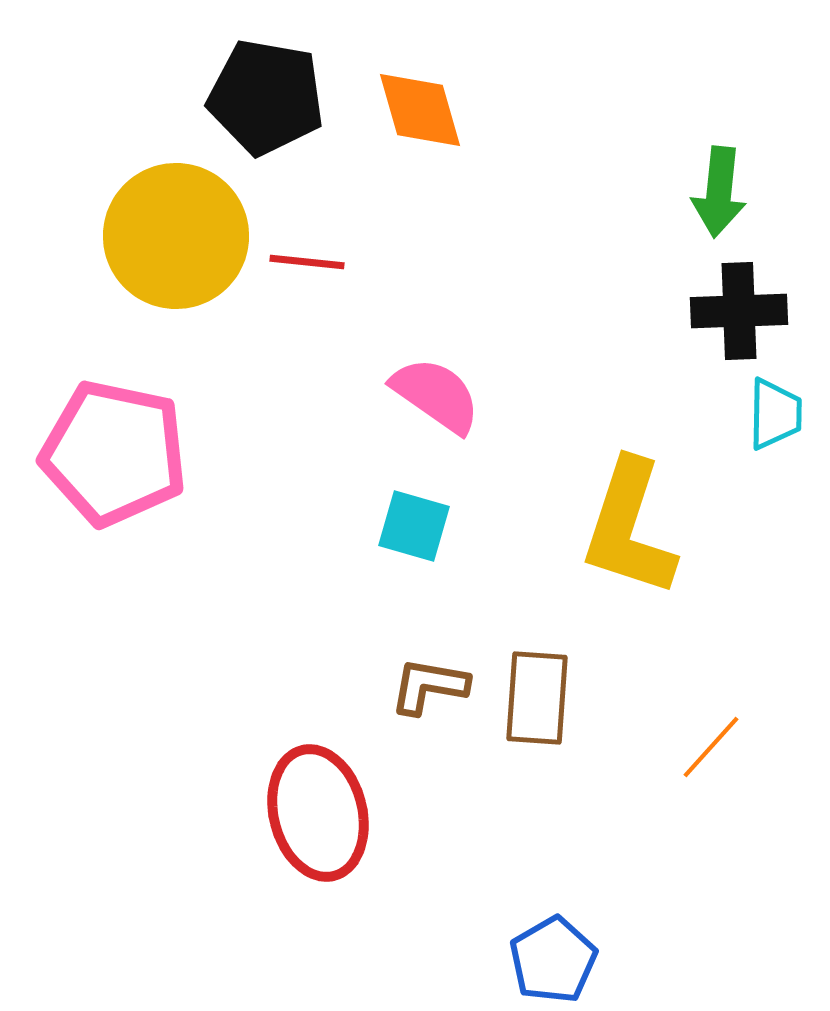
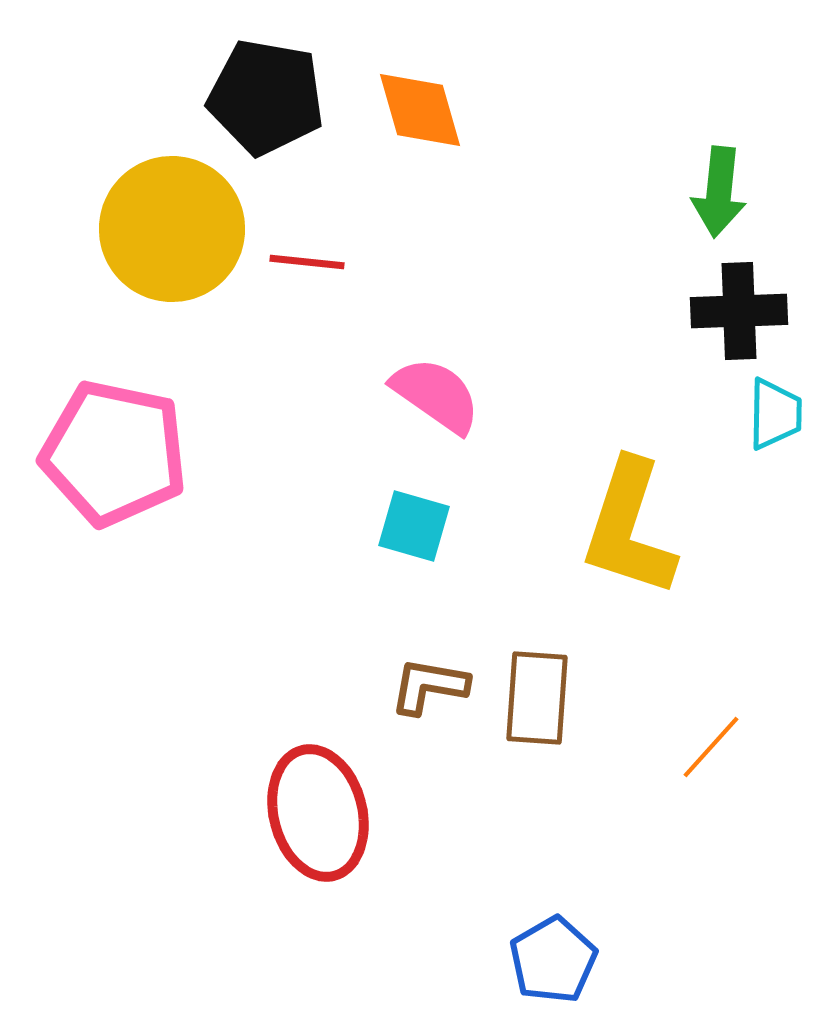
yellow circle: moved 4 px left, 7 px up
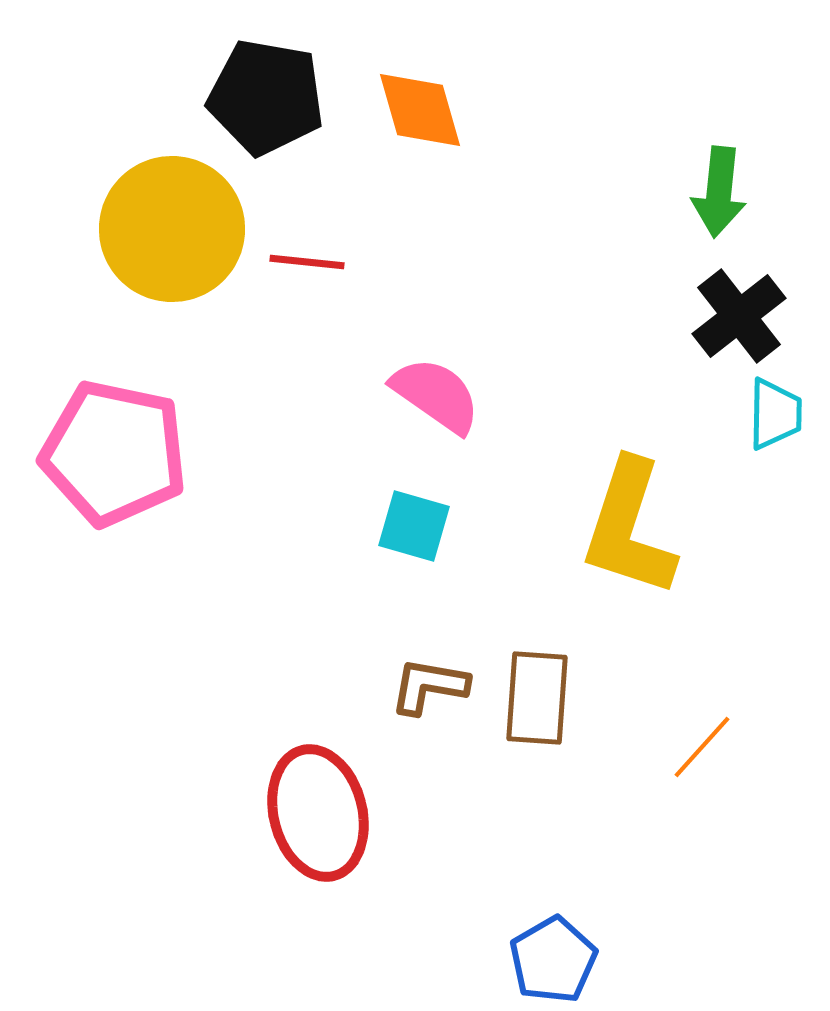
black cross: moved 5 px down; rotated 36 degrees counterclockwise
orange line: moved 9 px left
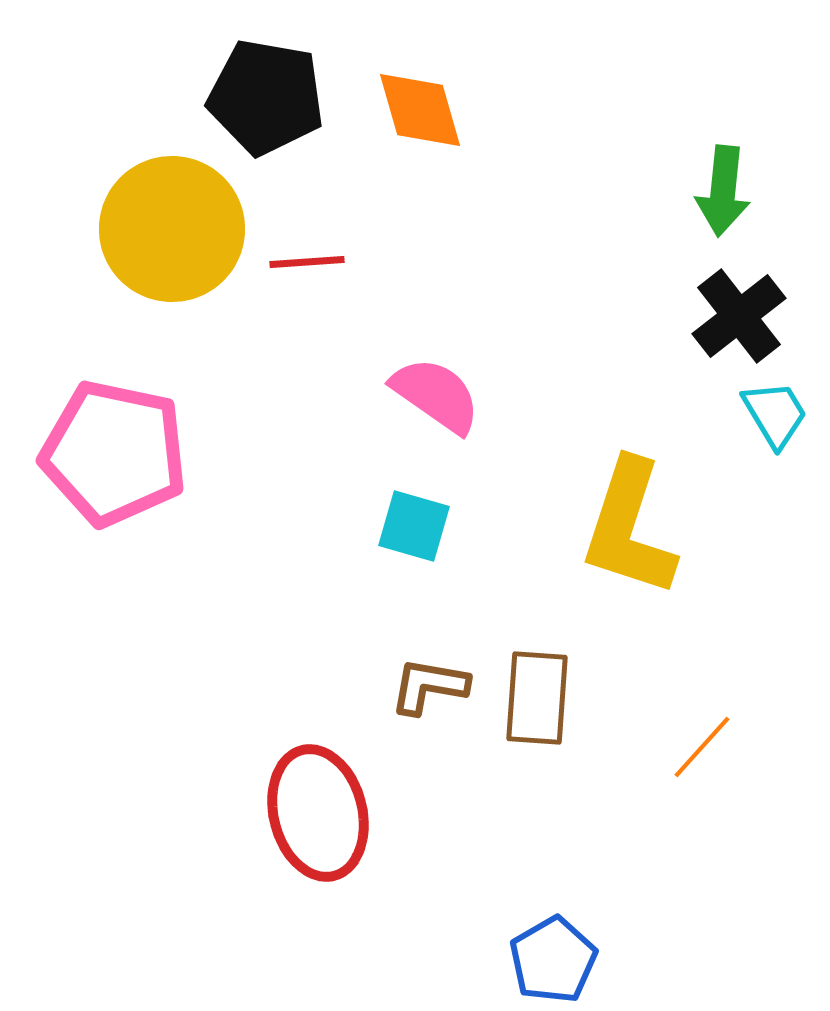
green arrow: moved 4 px right, 1 px up
red line: rotated 10 degrees counterclockwise
cyan trapezoid: rotated 32 degrees counterclockwise
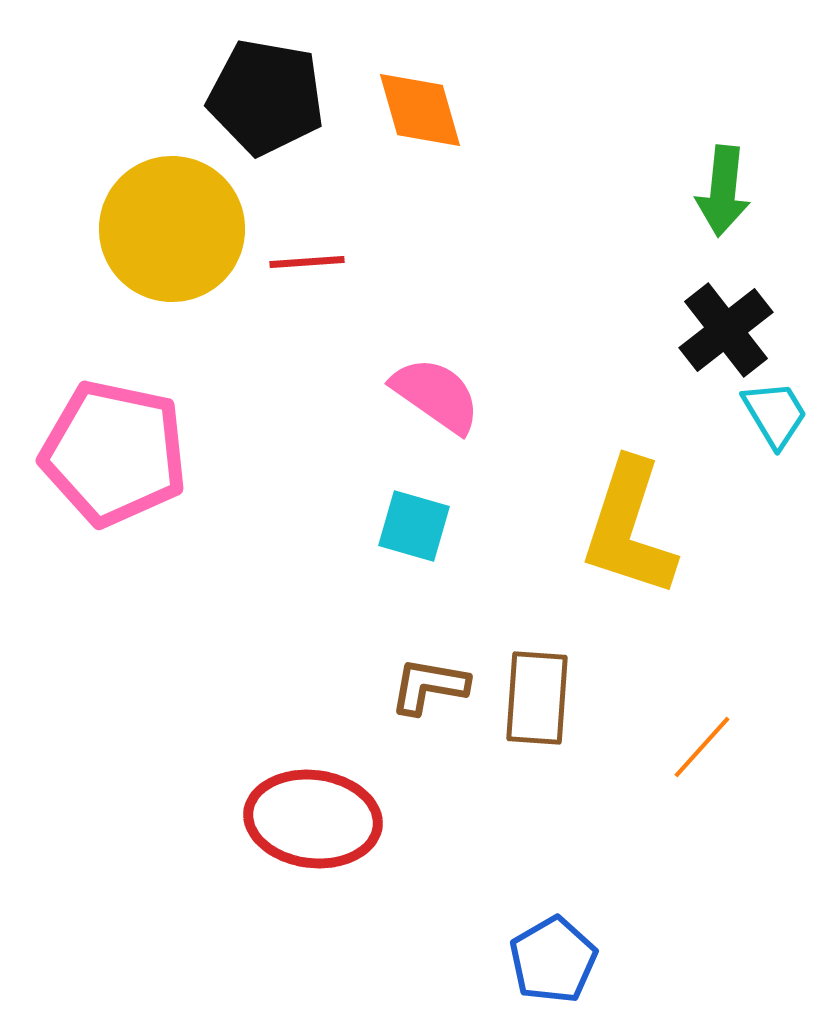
black cross: moved 13 px left, 14 px down
red ellipse: moved 5 px left, 6 px down; rotated 69 degrees counterclockwise
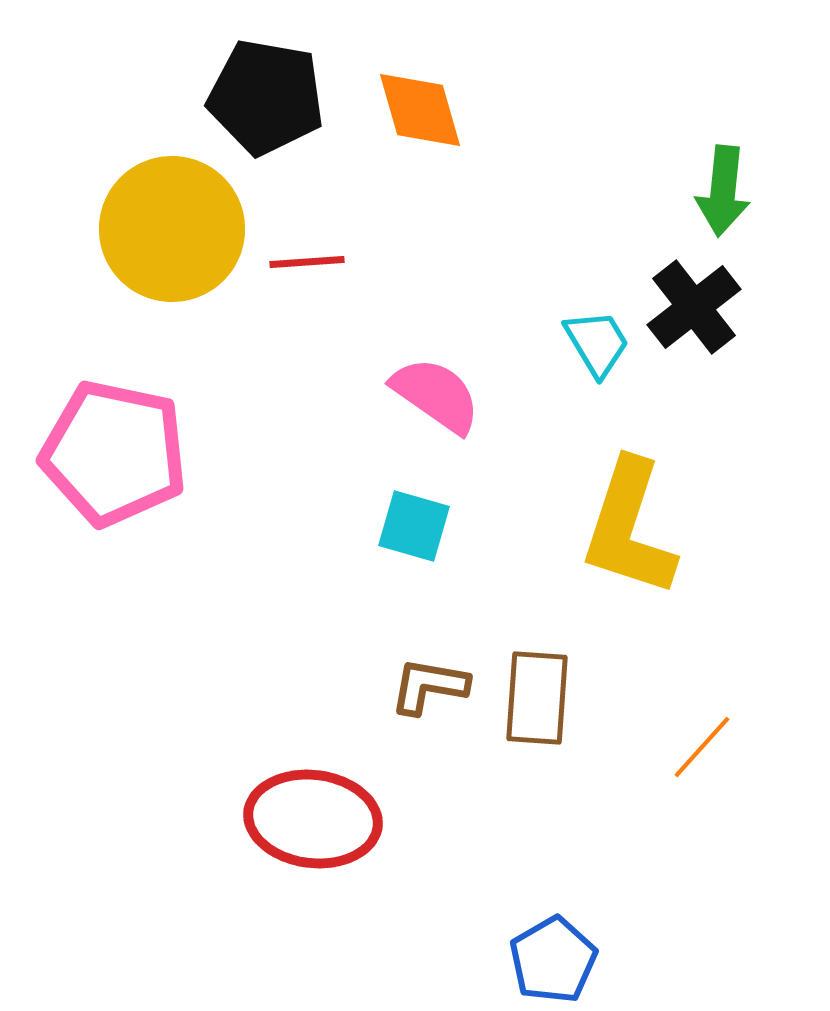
black cross: moved 32 px left, 23 px up
cyan trapezoid: moved 178 px left, 71 px up
